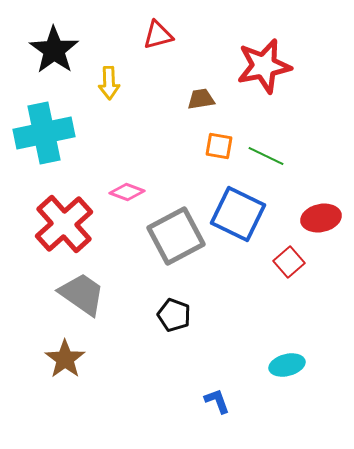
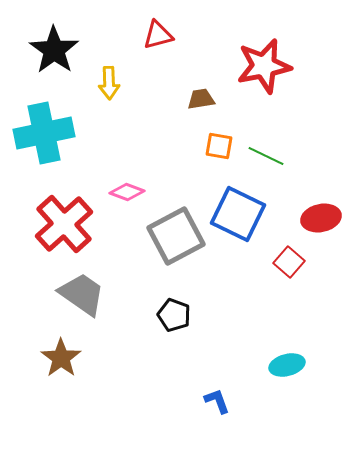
red square: rotated 8 degrees counterclockwise
brown star: moved 4 px left, 1 px up
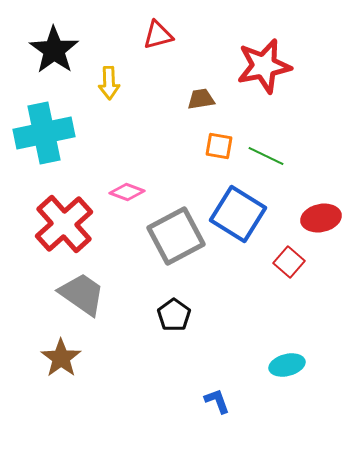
blue square: rotated 6 degrees clockwise
black pentagon: rotated 16 degrees clockwise
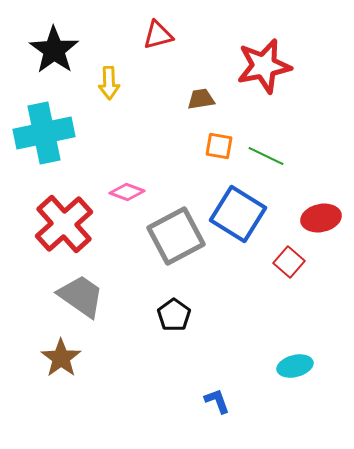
gray trapezoid: moved 1 px left, 2 px down
cyan ellipse: moved 8 px right, 1 px down
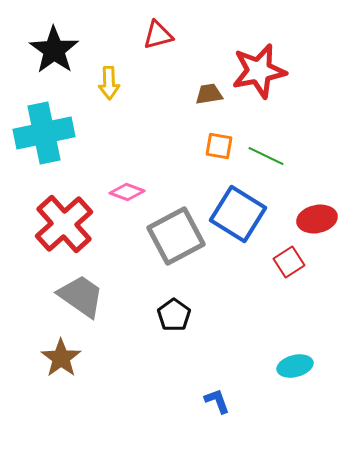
red star: moved 5 px left, 5 px down
brown trapezoid: moved 8 px right, 5 px up
red ellipse: moved 4 px left, 1 px down
red square: rotated 16 degrees clockwise
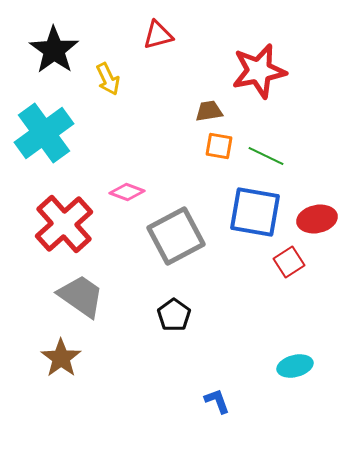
yellow arrow: moved 1 px left, 4 px up; rotated 24 degrees counterclockwise
brown trapezoid: moved 17 px down
cyan cross: rotated 24 degrees counterclockwise
blue square: moved 17 px right, 2 px up; rotated 22 degrees counterclockwise
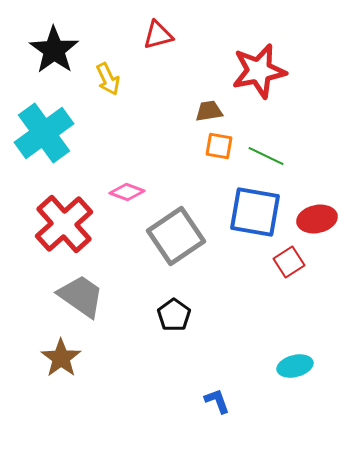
gray square: rotated 6 degrees counterclockwise
